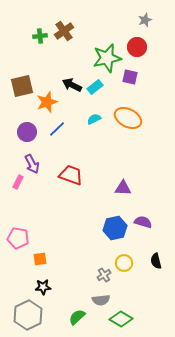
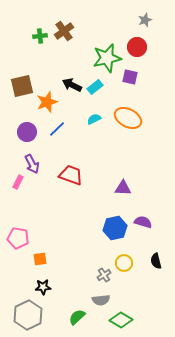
green diamond: moved 1 px down
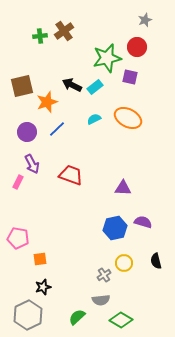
black star: rotated 14 degrees counterclockwise
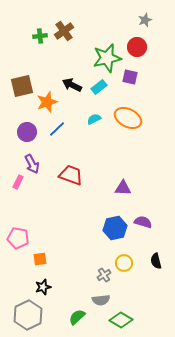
cyan rectangle: moved 4 px right
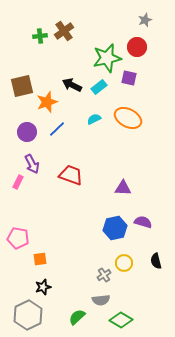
purple square: moved 1 px left, 1 px down
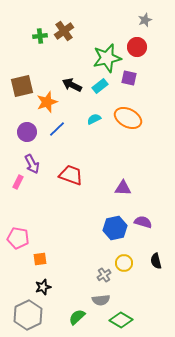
cyan rectangle: moved 1 px right, 1 px up
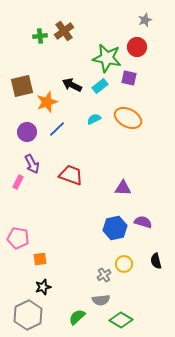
green star: rotated 24 degrees clockwise
yellow circle: moved 1 px down
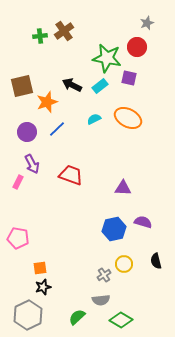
gray star: moved 2 px right, 3 px down
blue hexagon: moved 1 px left, 1 px down
orange square: moved 9 px down
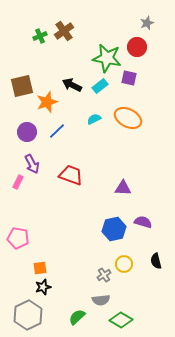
green cross: rotated 16 degrees counterclockwise
blue line: moved 2 px down
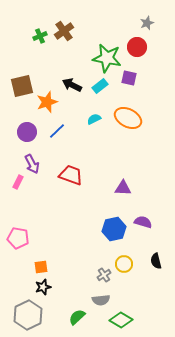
orange square: moved 1 px right, 1 px up
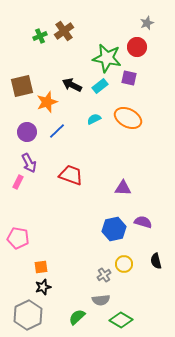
purple arrow: moved 3 px left, 1 px up
